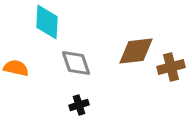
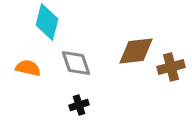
cyan diamond: rotated 12 degrees clockwise
orange semicircle: moved 12 px right
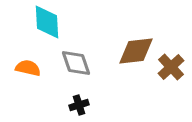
cyan diamond: rotated 18 degrees counterclockwise
brown cross: rotated 28 degrees counterclockwise
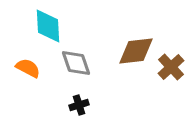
cyan diamond: moved 1 px right, 4 px down
orange semicircle: rotated 15 degrees clockwise
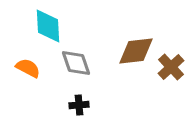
black cross: rotated 12 degrees clockwise
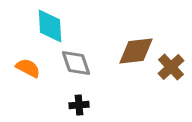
cyan diamond: moved 2 px right
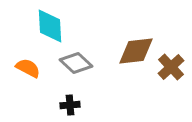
gray diamond: rotated 28 degrees counterclockwise
black cross: moved 9 px left
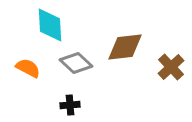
cyan diamond: moved 1 px up
brown diamond: moved 11 px left, 4 px up
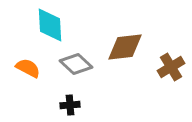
gray diamond: moved 1 px down
brown cross: rotated 12 degrees clockwise
